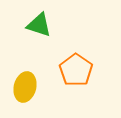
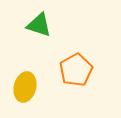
orange pentagon: rotated 8 degrees clockwise
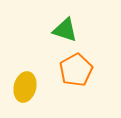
green triangle: moved 26 px right, 5 px down
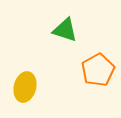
orange pentagon: moved 22 px right
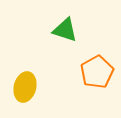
orange pentagon: moved 1 px left, 2 px down
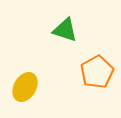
yellow ellipse: rotated 16 degrees clockwise
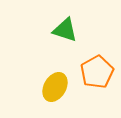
yellow ellipse: moved 30 px right
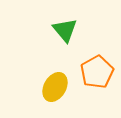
green triangle: rotated 32 degrees clockwise
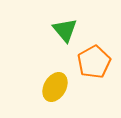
orange pentagon: moved 3 px left, 10 px up
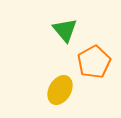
yellow ellipse: moved 5 px right, 3 px down
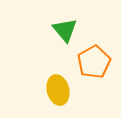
yellow ellipse: moved 2 px left; rotated 44 degrees counterclockwise
